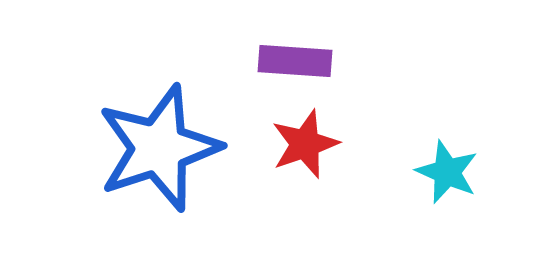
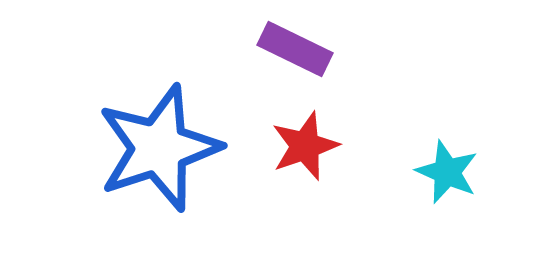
purple rectangle: moved 12 px up; rotated 22 degrees clockwise
red star: moved 2 px down
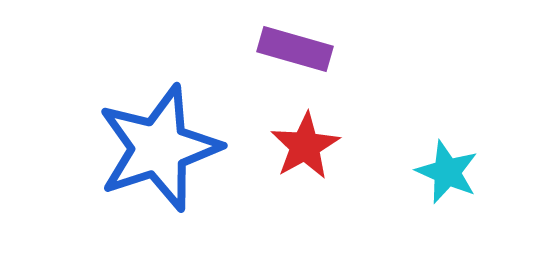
purple rectangle: rotated 10 degrees counterclockwise
red star: rotated 10 degrees counterclockwise
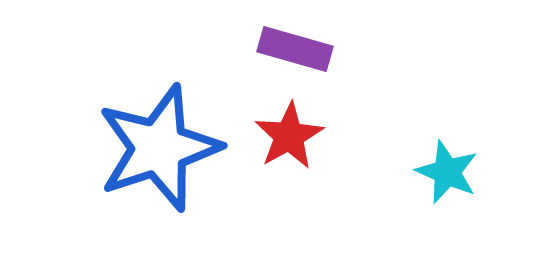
red star: moved 16 px left, 10 px up
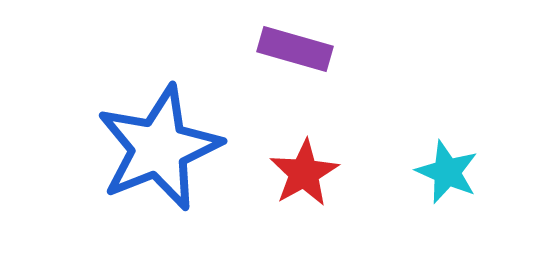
red star: moved 15 px right, 37 px down
blue star: rotated 4 degrees counterclockwise
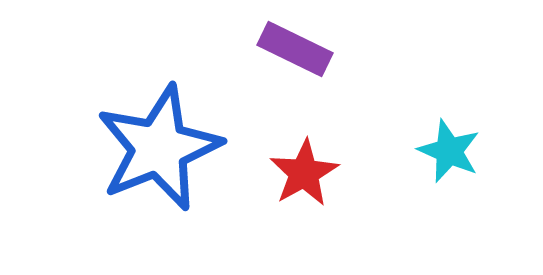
purple rectangle: rotated 10 degrees clockwise
cyan star: moved 2 px right, 21 px up
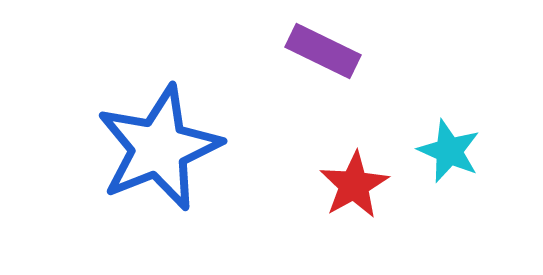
purple rectangle: moved 28 px right, 2 px down
red star: moved 50 px right, 12 px down
